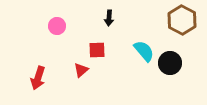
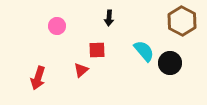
brown hexagon: moved 1 px down
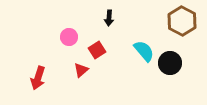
pink circle: moved 12 px right, 11 px down
red square: rotated 30 degrees counterclockwise
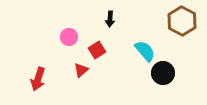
black arrow: moved 1 px right, 1 px down
cyan semicircle: moved 1 px right
black circle: moved 7 px left, 10 px down
red arrow: moved 1 px down
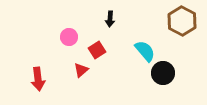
red arrow: rotated 25 degrees counterclockwise
